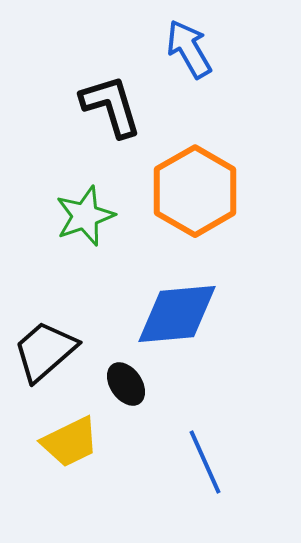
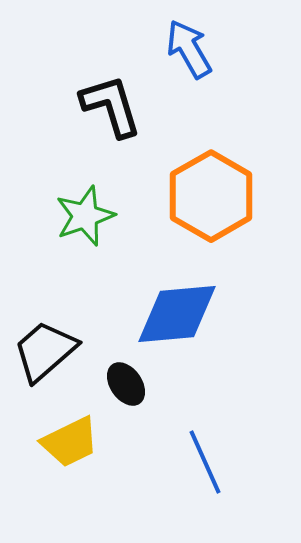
orange hexagon: moved 16 px right, 5 px down
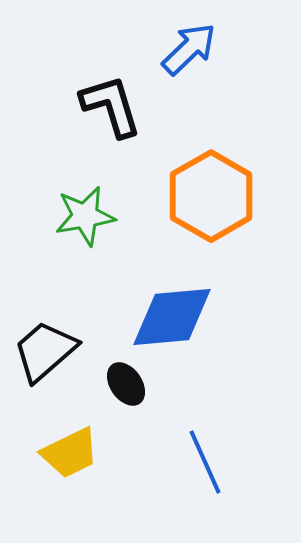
blue arrow: rotated 76 degrees clockwise
green star: rotated 10 degrees clockwise
blue diamond: moved 5 px left, 3 px down
yellow trapezoid: moved 11 px down
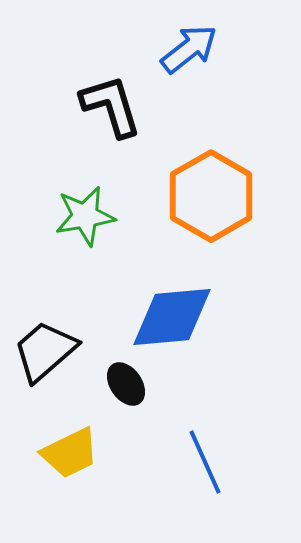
blue arrow: rotated 6 degrees clockwise
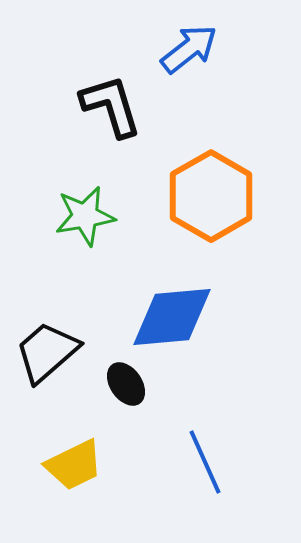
black trapezoid: moved 2 px right, 1 px down
yellow trapezoid: moved 4 px right, 12 px down
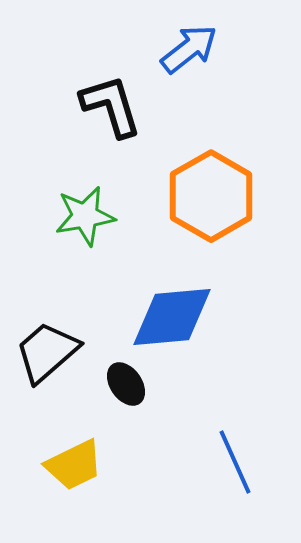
blue line: moved 30 px right
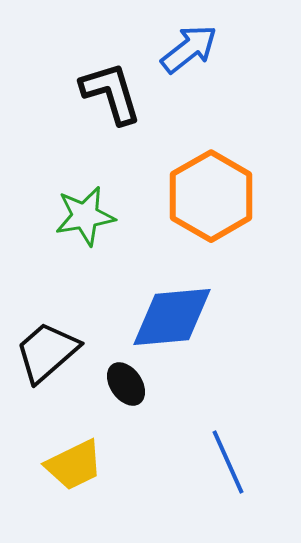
black L-shape: moved 13 px up
blue line: moved 7 px left
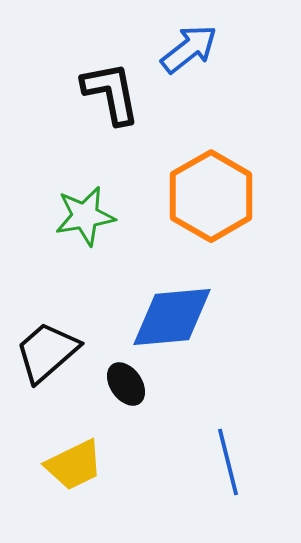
black L-shape: rotated 6 degrees clockwise
blue line: rotated 10 degrees clockwise
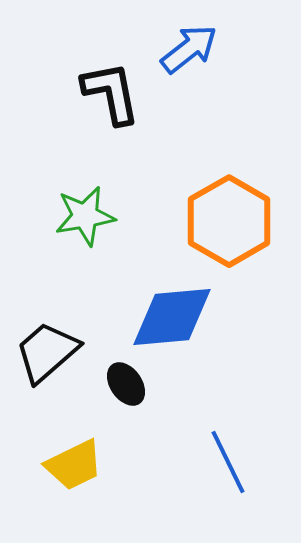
orange hexagon: moved 18 px right, 25 px down
blue line: rotated 12 degrees counterclockwise
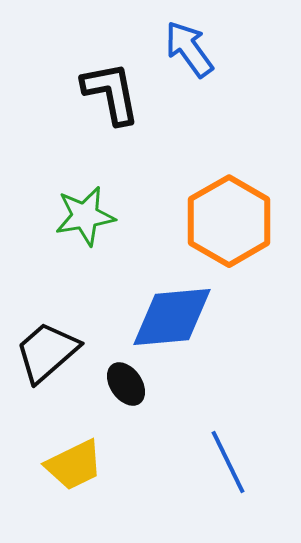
blue arrow: rotated 88 degrees counterclockwise
